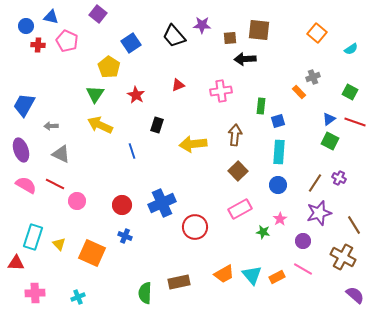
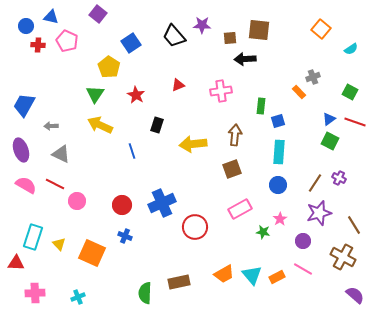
orange square at (317, 33): moved 4 px right, 4 px up
brown square at (238, 171): moved 6 px left, 2 px up; rotated 24 degrees clockwise
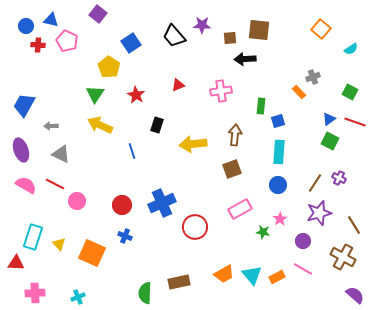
blue triangle at (51, 17): moved 3 px down
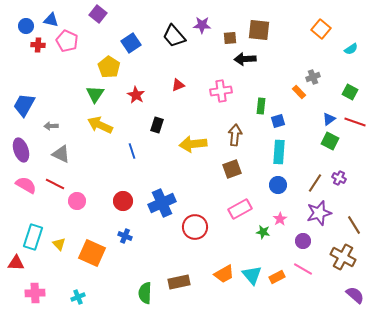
red circle at (122, 205): moved 1 px right, 4 px up
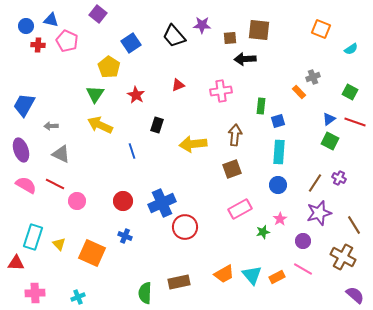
orange square at (321, 29): rotated 18 degrees counterclockwise
red circle at (195, 227): moved 10 px left
green star at (263, 232): rotated 24 degrees counterclockwise
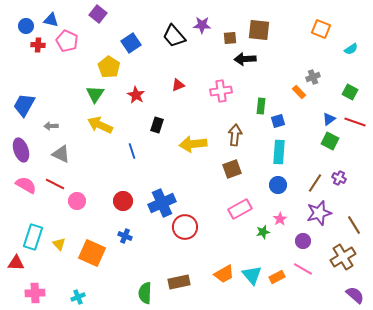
brown cross at (343, 257): rotated 30 degrees clockwise
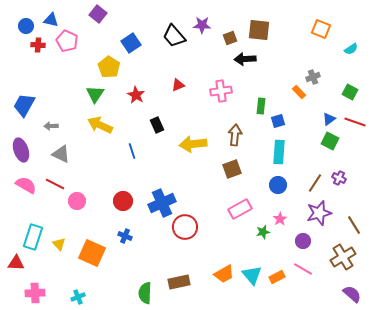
brown square at (230, 38): rotated 16 degrees counterclockwise
black rectangle at (157, 125): rotated 42 degrees counterclockwise
purple semicircle at (355, 295): moved 3 px left, 1 px up
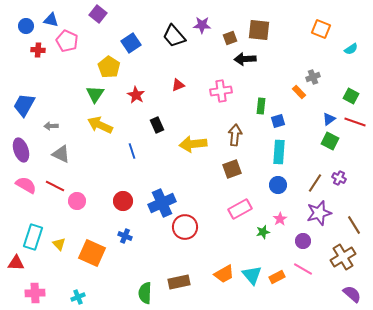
red cross at (38, 45): moved 5 px down
green square at (350, 92): moved 1 px right, 4 px down
red line at (55, 184): moved 2 px down
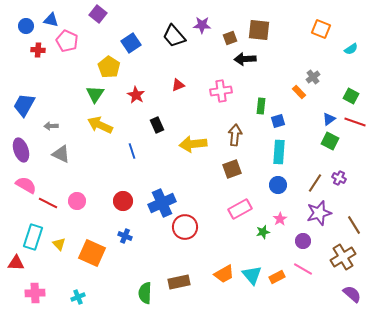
gray cross at (313, 77): rotated 16 degrees counterclockwise
red line at (55, 186): moved 7 px left, 17 px down
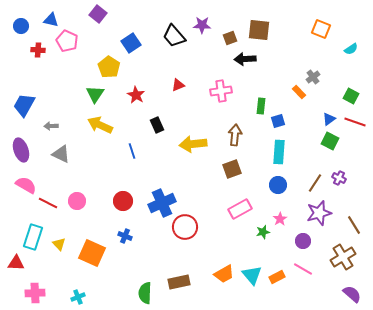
blue circle at (26, 26): moved 5 px left
